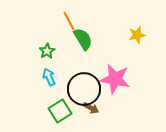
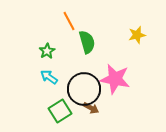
green semicircle: moved 4 px right, 3 px down; rotated 15 degrees clockwise
cyan arrow: rotated 30 degrees counterclockwise
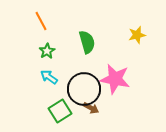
orange line: moved 28 px left
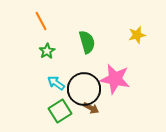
cyan arrow: moved 7 px right, 6 px down
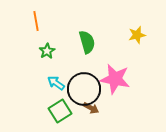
orange line: moved 5 px left; rotated 18 degrees clockwise
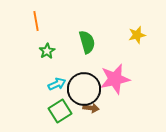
pink star: rotated 24 degrees counterclockwise
cyan arrow: moved 1 px right, 1 px down; rotated 120 degrees clockwise
brown arrow: rotated 21 degrees counterclockwise
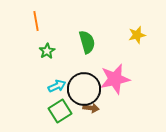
cyan arrow: moved 2 px down
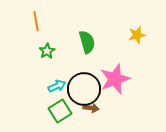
pink star: rotated 8 degrees counterclockwise
